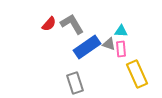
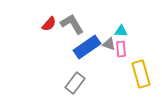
yellow rectangle: moved 4 px right; rotated 8 degrees clockwise
gray rectangle: rotated 55 degrees clockwise
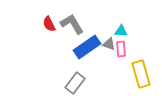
red semicircle: rotated 112 degrees clockwise
